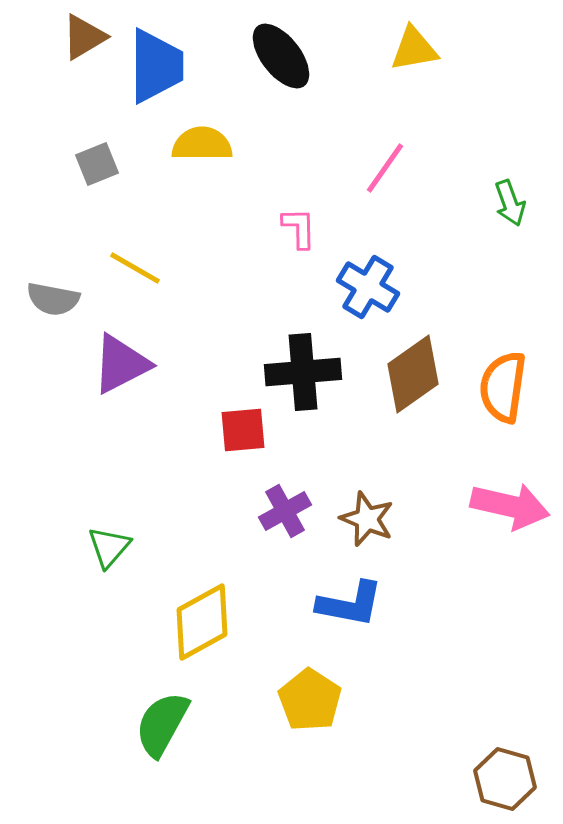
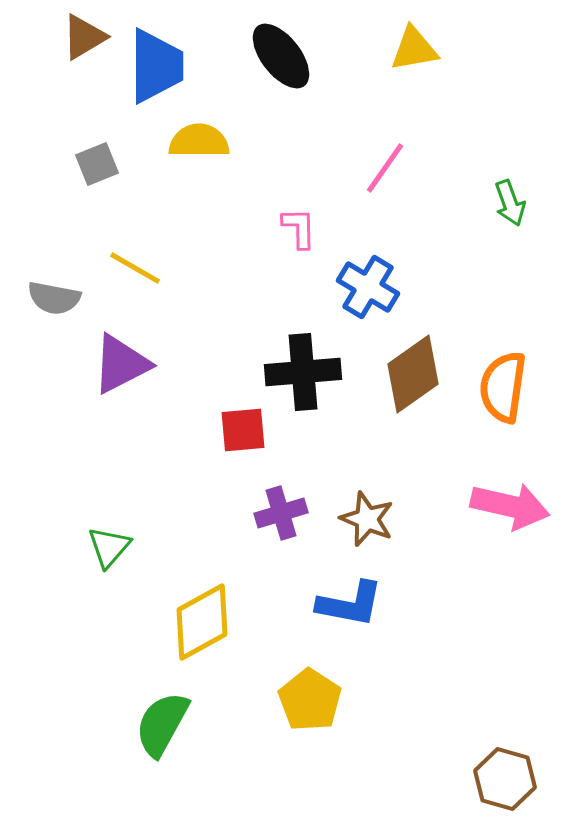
yellow semicircle: moved 3 px left, 3 px up
gray semicircle: moved 1 px right, 1 px up
purple cross: moved 4 px left, 2 px down; rotated 12 degrees clockwise
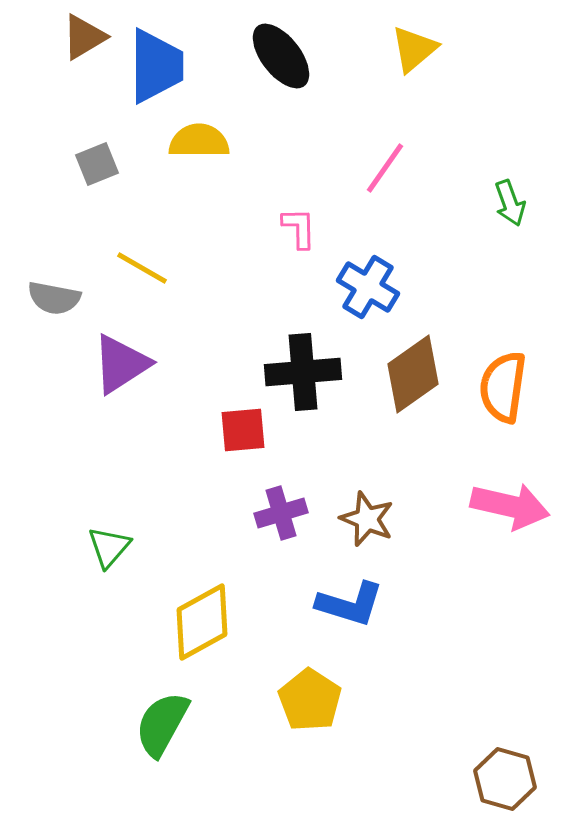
yellow triangle: rotated 30 degrees counterclockwise
yellow line: moved 7 px right
purple triangle: rotated 6 degrees counterclockwise
blue L-shape: rotated 6 degrees clockwise
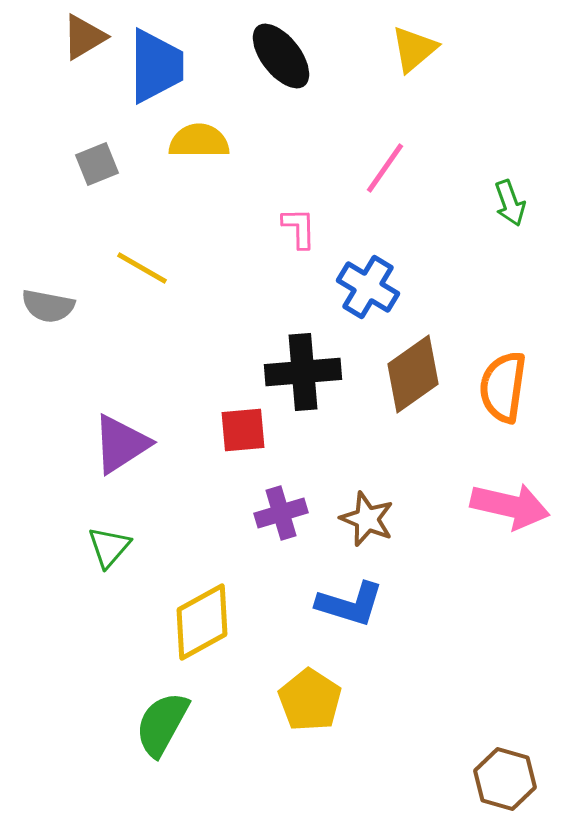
gray semicircle: moved 6 px left, 8 px down
purple triangle: moved 80 px down
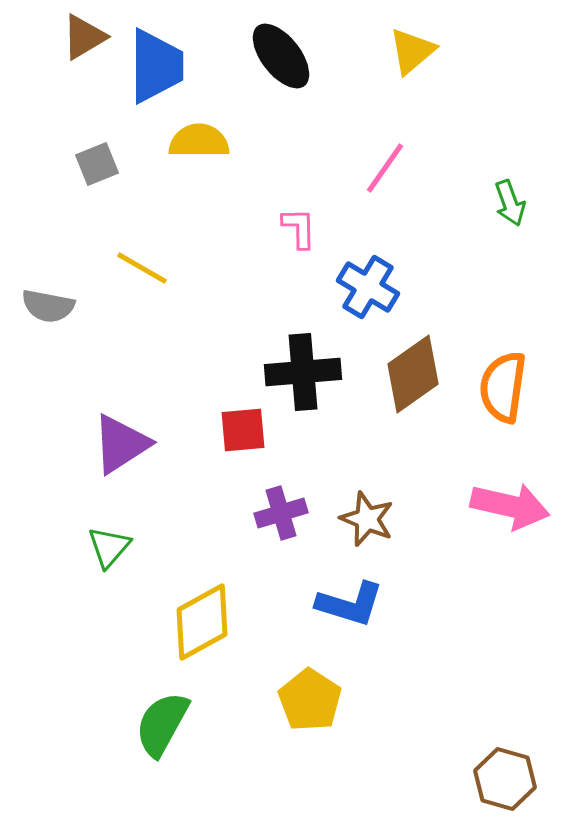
yellow triangle: moved 2 px left, 2 px down
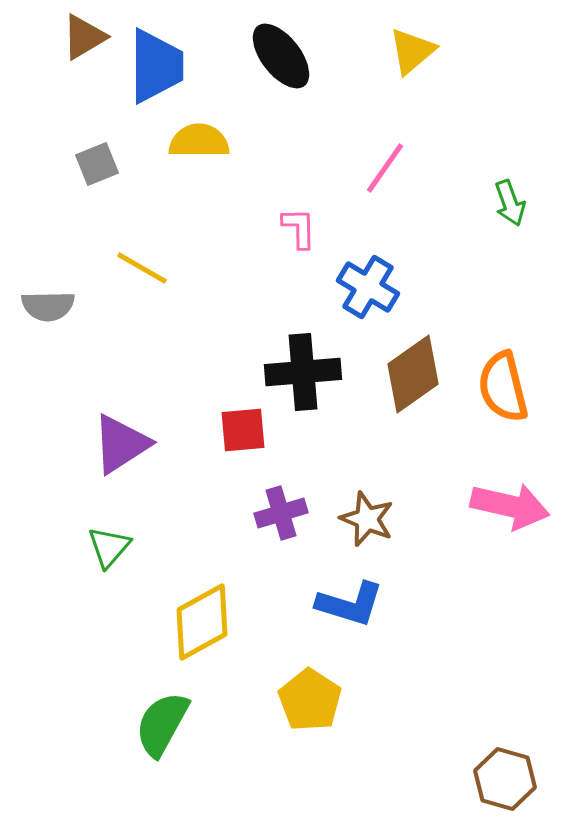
gray semicircle: rotated 12 degrees counterclockwise
orange semicircle: rotated 22 degrees counterclockwise
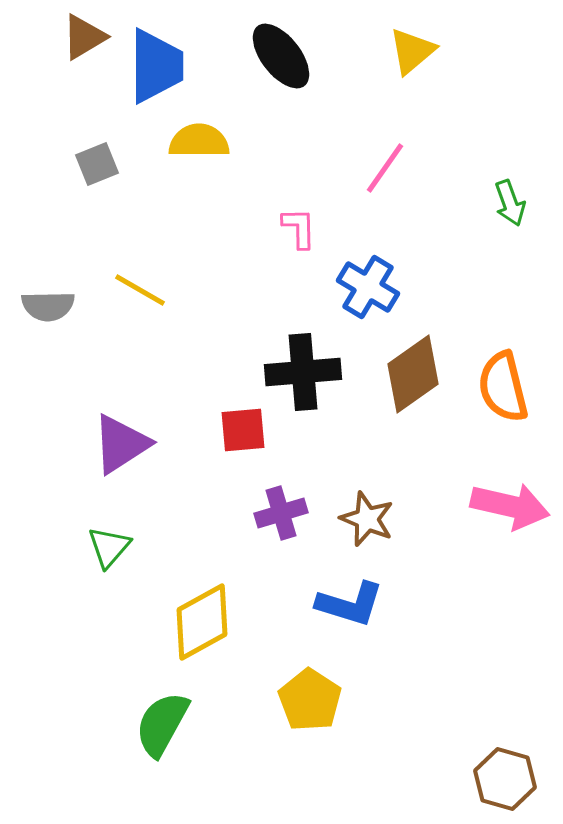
yellow line: moved 2 px left, 22 px down
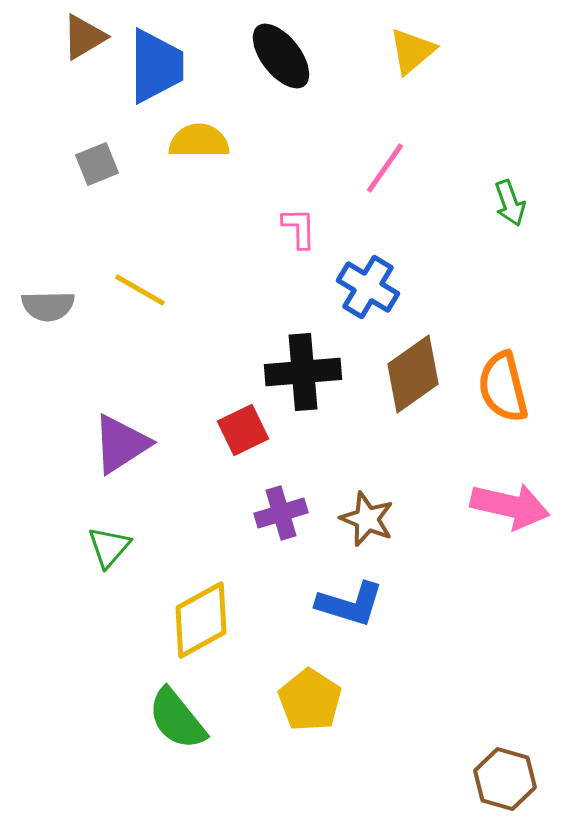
red square: rotated 21 degrees counterclockwise
yellow diamond: moved 1 px left, 2 px up
green semicircle: moved 15 px right, 5 px up; rotated 68 degrees counterclockwise
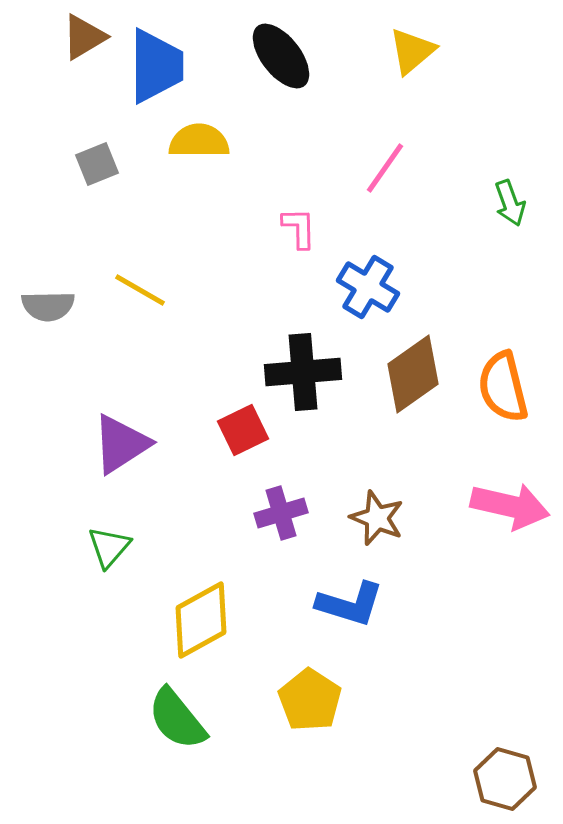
brown star: moved 10 px right, 1 px up
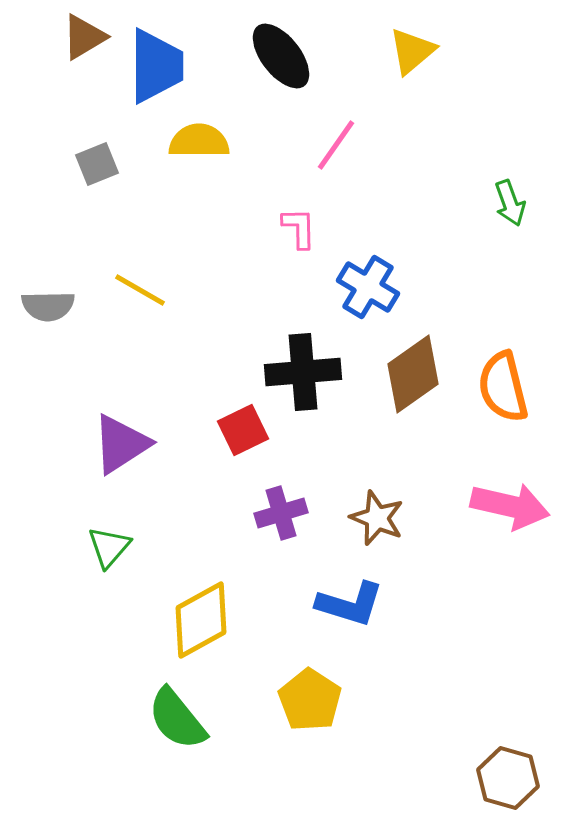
pink line: moved 49 px left, 23 px up
brown hexagon: moved 3 px right, 1 px up
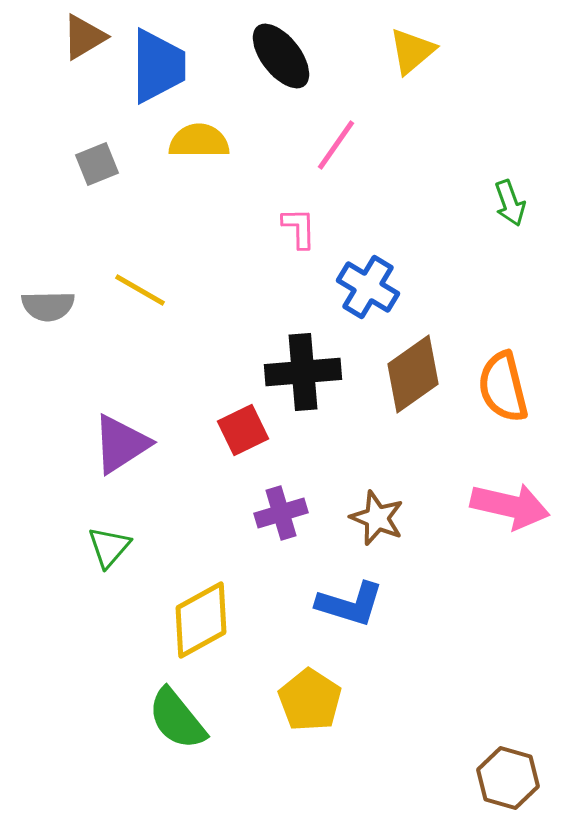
blue trapezoid: moved 2 px right
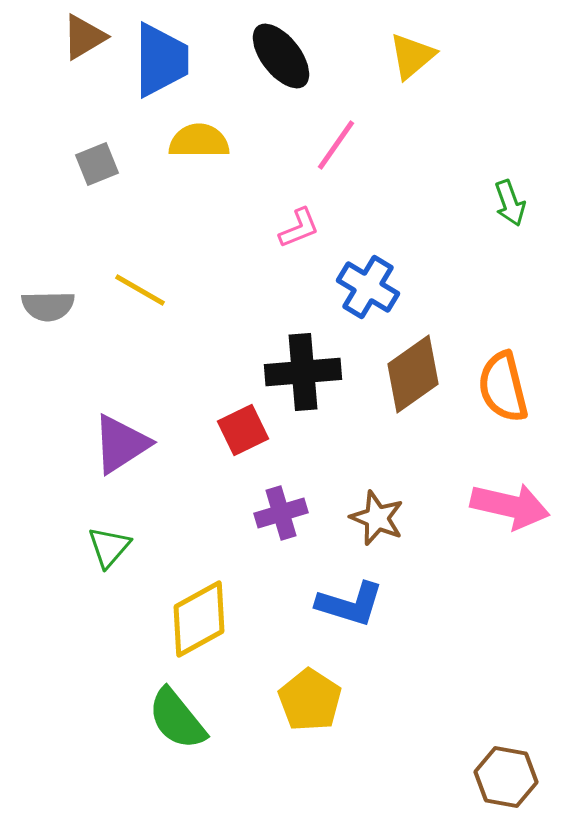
yellow triangle: moved 5 px down
blue trapezoid: moved 3 px right, 6 px up
pink L-shape: rotated 69 degrees clockwise
yellow diamond: moved 2 px left, 1 px up
brown hexagon: moved 2 px left, 1 px up; rotated 6 degrees counterclockwise
